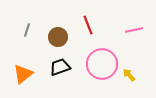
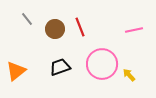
red line: moved 8 px left, 2 px down
gray line: moved 11 px up; rotated 56 degrees counterclockwise
brown circle: moved 3 px left, 8 px up
orange triangle: moved 7 px left, 3 px up
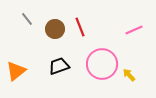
pink line: rotated 12 degrees counterclockwise
black trapezoid: moved 1 px left, 1 px up
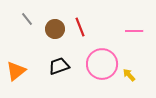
pink line: moved 1 px down; rotated 24 degrees clockwise
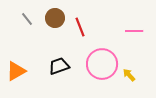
brown circle: moved 11 px up
orange triangle: rotated 10 degrees clockwise
